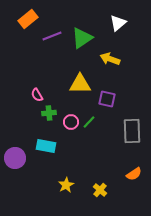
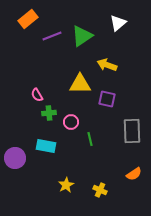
green triangle: moved 2 px up
yellow arrow: moved 3 px left, 6 px down
green line: moved 1 px right, 17 px down; rotated 56 degrees counterclockwise
yellow cross: rotated 16 degrees counterclockwise
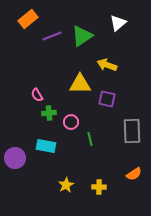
yellow cross: moved 1 px left, 3 px up; rotated 24 degrees counterclockwise
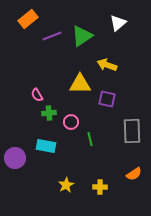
yellow cross: moved 1 px right
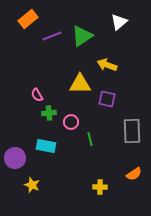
white triangle: moved 1 px right, 1 px up
yellow star: moved 34 px left; rotated 21 degrees counterclockwise
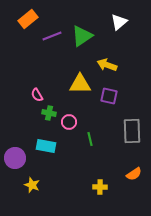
purple square: moved 2 px right, 3 px up
green cross: rotated 16 degrees clockwise
pink circle: moved 2 px left
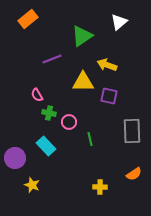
purple line: moved 23 px down
yellow triangle: moved 3 px right, 2 px up
cyan rectangle: rotated 36 degrees clockwise
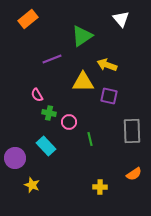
white triangle: moved 2 px right, 3 px up; rotated 30 degrees counterclockwise
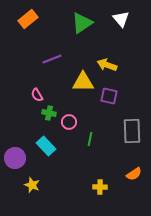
green triangle: moved 13 px up
green line: rotated 24 degrees clockwise
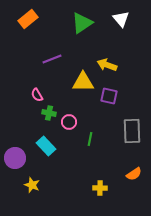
yellow cross: moved 1 px down
